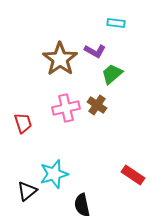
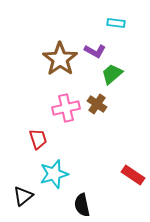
brown cross: moved 1 px up
red trapezoid: moved 15 px right, 16 px down
black triangle: moved 4 px left, 5 px down
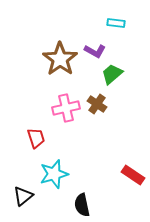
red trapezoid: moved 2 px left, 1 px up
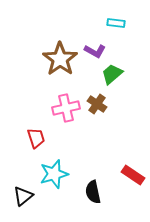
black semicircle: moved 11 px right, 13 px up
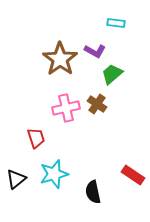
black triangle: moved 7 px left, 17 px up
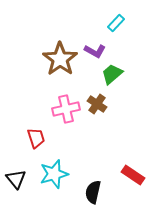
cyan rectangle: rotated 54 degrees counterclockwise
pink cross: moved 1 px down
black triangle: rotated 30 degrees counterclockwise
black semicircle: rotated 25 degrees clockwise
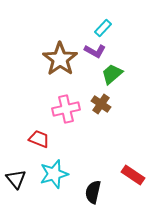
cyan rectangle: moved 13 px left, 5 px down
brown cross: moved 4 px right
red trapezoid: moved 3 px right, 1 px down; rotated 50 degrees counterclockwise
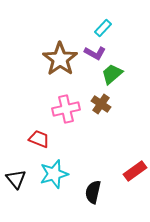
purple L-shape: moved 2 px down
red rectangle: moved 2 px right, 4 px up; rotated 70 degrees counterclockwise
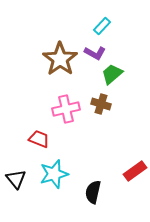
cyan rectangle: moved 1 px left, 2 px up
brown cross: rotated 18 degrees counterclockwise
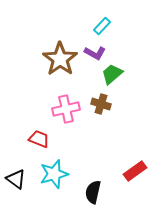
black triangle: rotated 15 degrees counterclockwise
